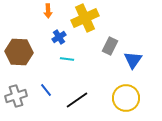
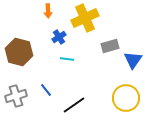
gray rectangle: rotated 48 degrees clockwise
brown hexagon: rotated 12 degrees clockwise
black line: moved 3 px left, 5 px down
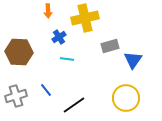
yellow cross: rotated 12 degrees clockwise
brown hexagon: rotated 12 degrees counterclockwise
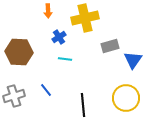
cyan line: moved 2 px left
gray cross: moved 2 px left
black line: moved 9 px right; rotated 60 degrees counterclockwise
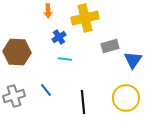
brown hexagon: moved 2 px left
black line: moved 3 px up
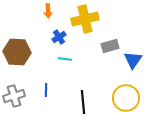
yellow cross: moved 1 px down
blue line: rotated 40 degrees clockwise
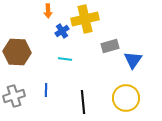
blue cross: moved 3 px right, 6 px up
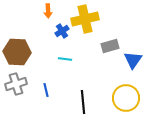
blue line: rotated 16 degrees counterclockwise
gray cross: moved 2 px right, 12 px up
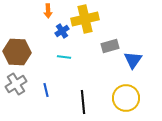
cyan line: moved 1 px left, 2 px up
gray cross: rotated 15 degrees counterclockwise
